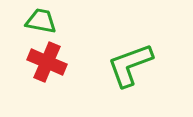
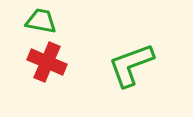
green L-shape: moved 1 px right
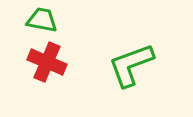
green trapezoid: moved 1 px right, 1 px up
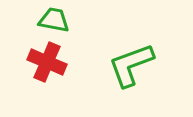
green trapezoid: moved 12 px right
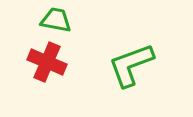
green trapezoid: moved 2 px right
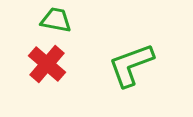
red cross: moved 2 px down; rotated 18 degrees clockwise
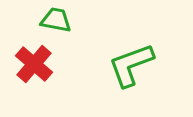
red cross: moved 13 px left
